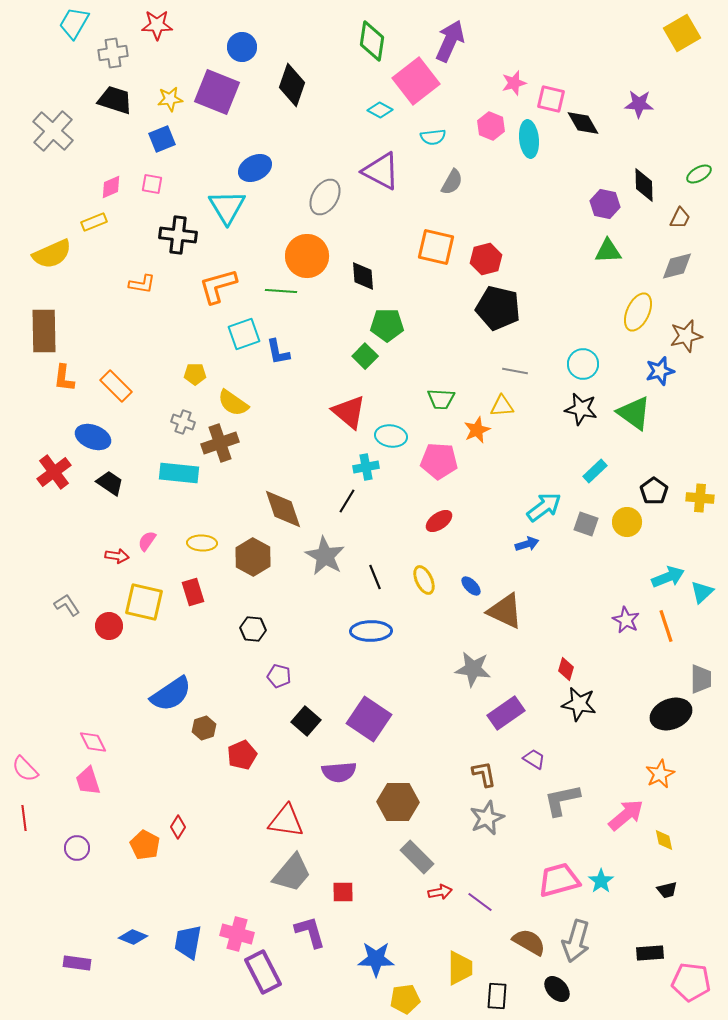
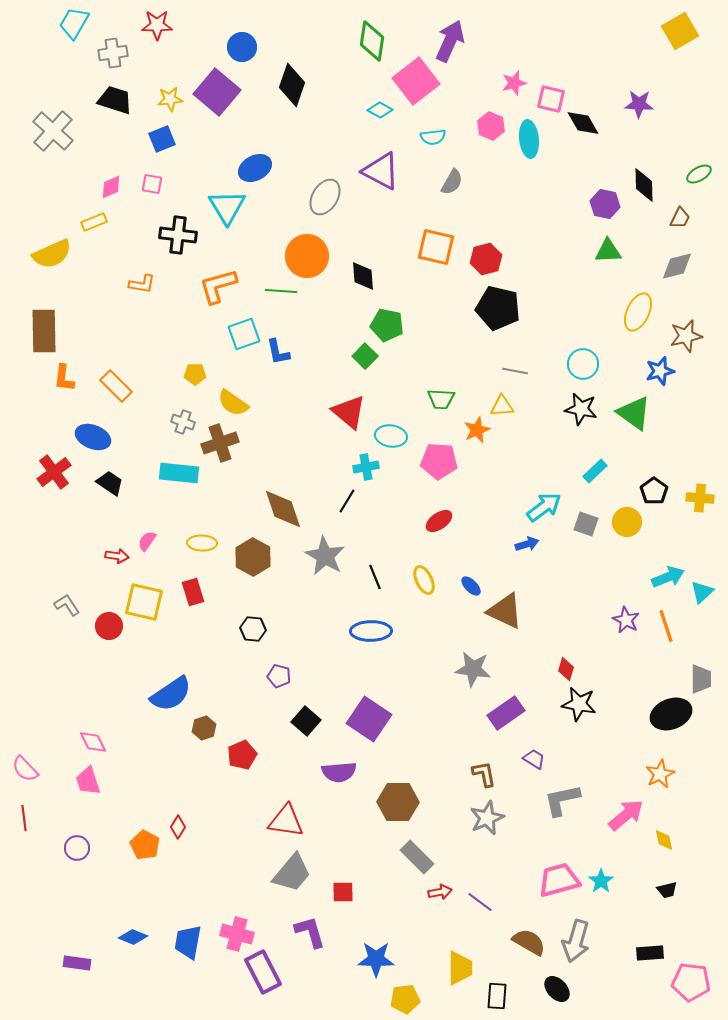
yellow square at (682, 33): moved 2 px left, 2 px up
purple square at (217, 92): rotated 18 degrees clockwise
green pentagon at (387, 325): rotated 12 degrees clockwise
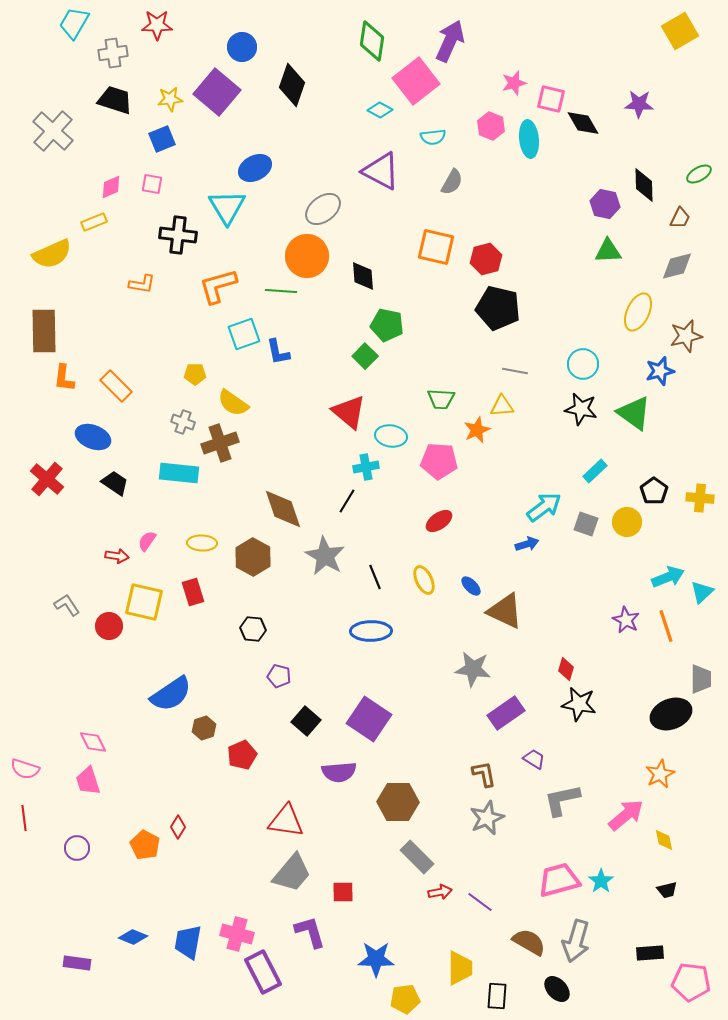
gray ellipse at (325, 197): moved 2 px left, 12 px down; rotated 21 degrees clockwise
red cross at (54, 472): moved 7 px left, 7 px down; rotated 12 degrees counterclockwise
black trapezoid at (110, 483): moved 5 px right
pink semicircle at (25, 769): rotated 28 degrees counterclockwise
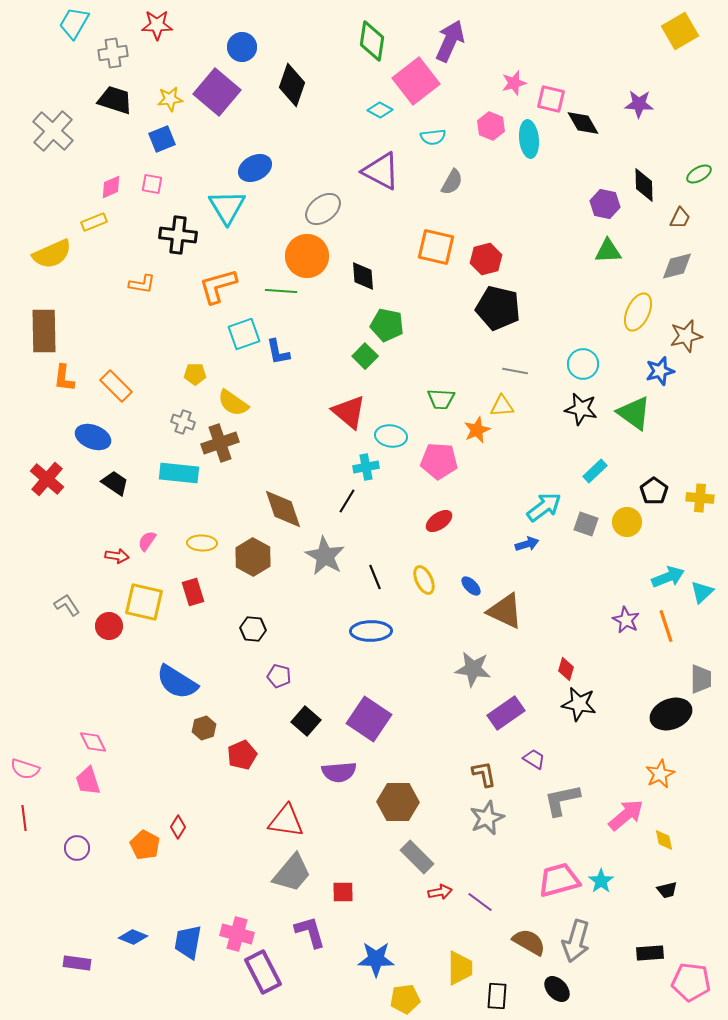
blue semicircle at (171, 694): moved 6 px right, 12 px up; rotated 66 degrees clockwise
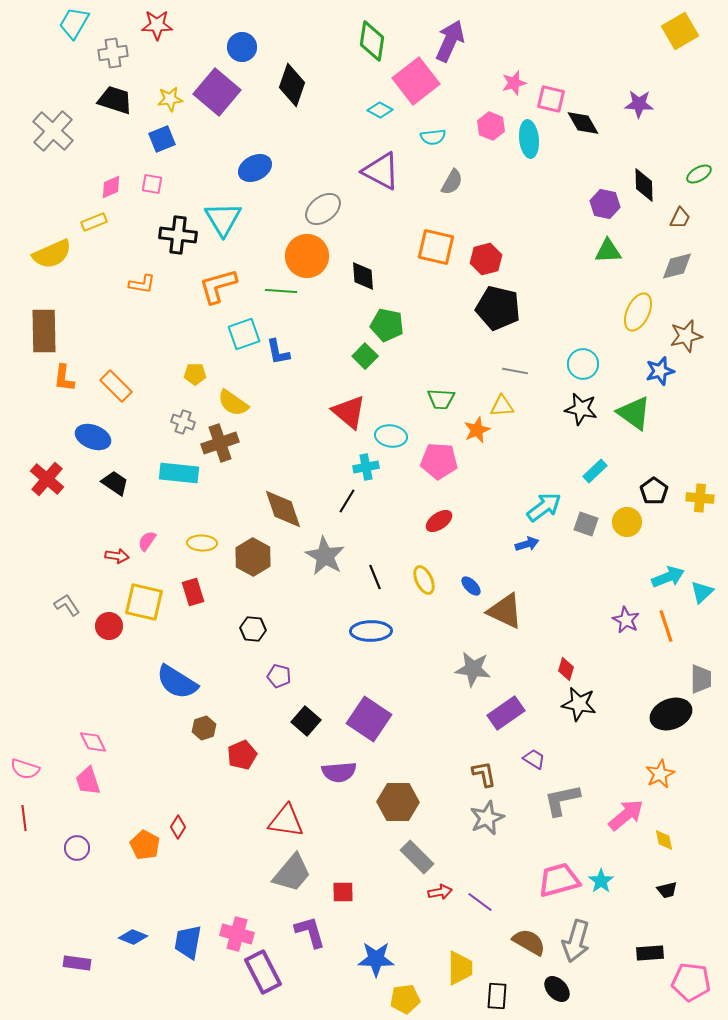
cyan triangle at (227, 207): moved 4 px left, 12 px down
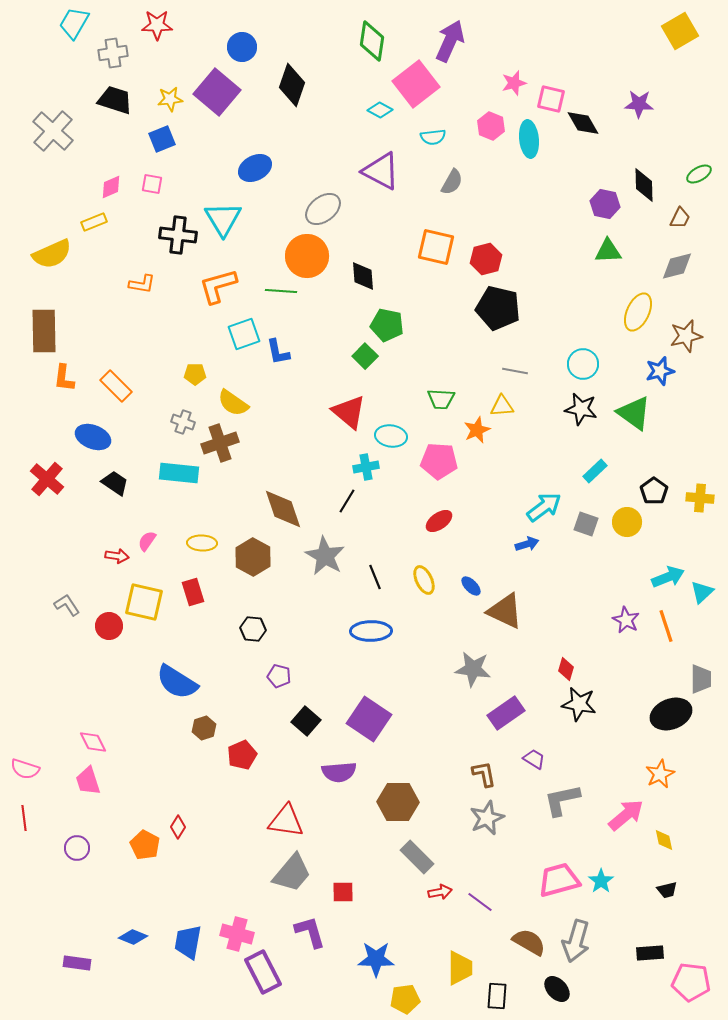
pink square at (416, 81): moved 3 px down
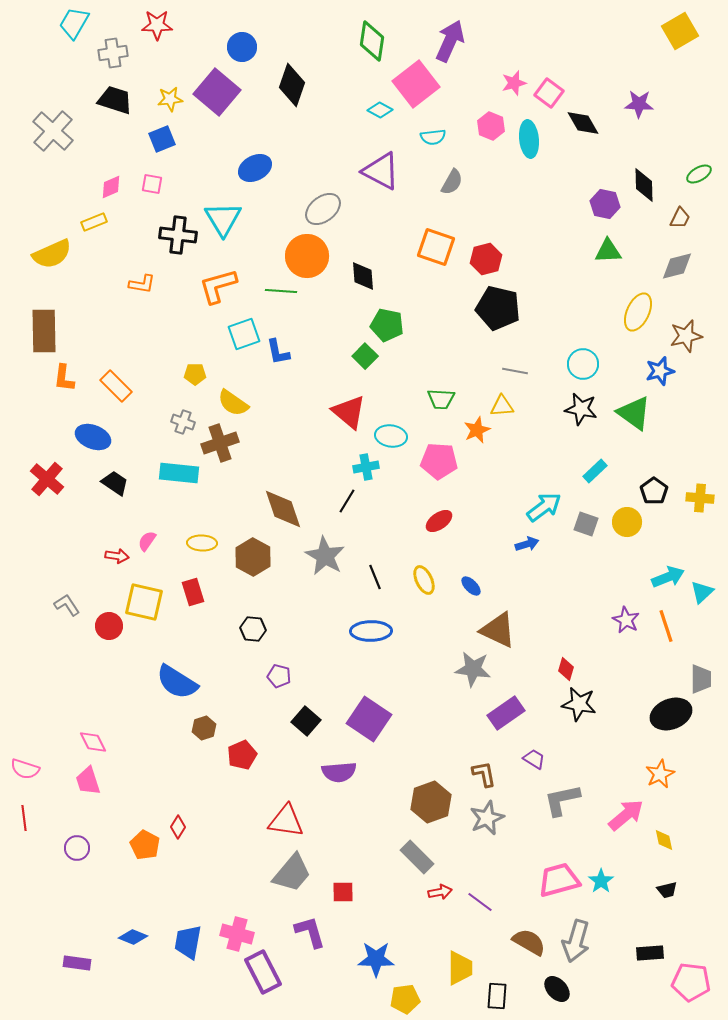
pink square at (551, 99): moved 2 px left, 6 px up; rotated 24 degrees clockwise
orange square at (436, 247): rotated 6 degrees clockwise
brown triangle at (505, 611): moved 7 px left, 19 px down
brown hexagon at (398, 802): moved 33 px right; rotated 21 degrees counterclockwise
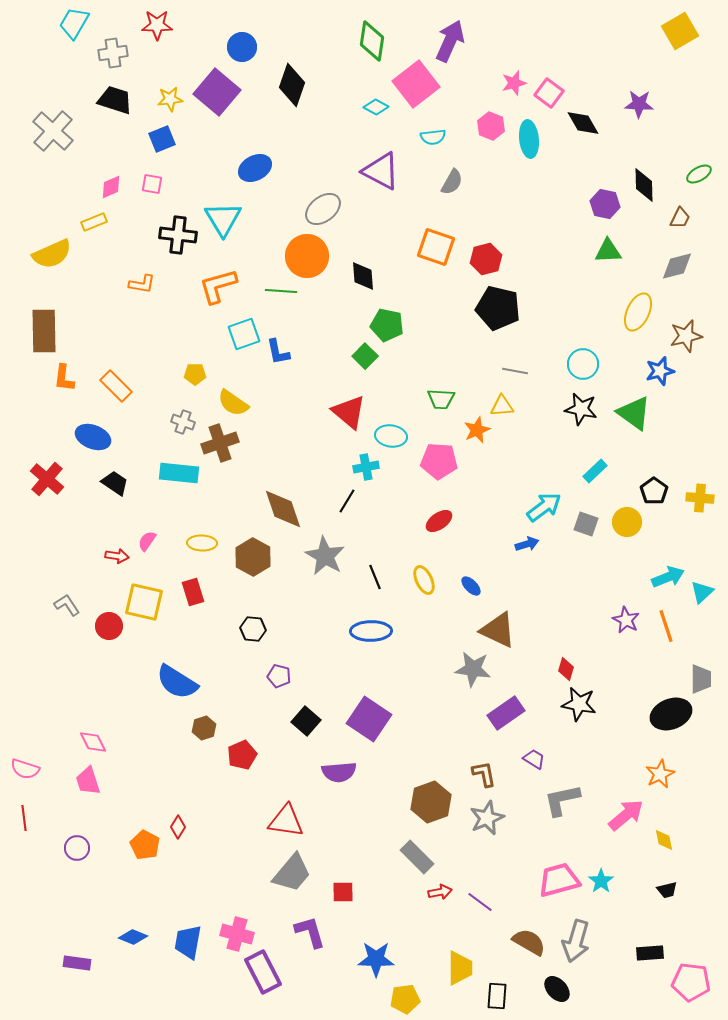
cyan diamond at (380, 110): moved 4 px left, 3 px up
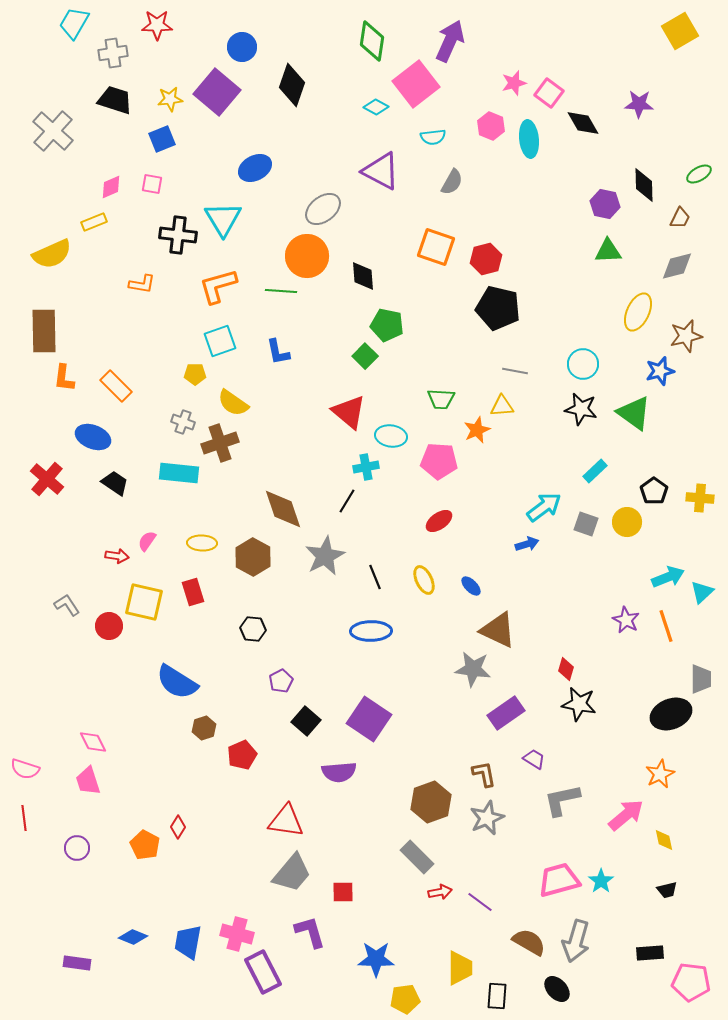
cyan square at (244, 334): moved 24 px left, 7 px down
gray star at (325, 556): rotated 15 degrees clockwise
purple pentagon at (279, 676): moved 2 px right, 5 px down; rotated 30 degrees clockwise
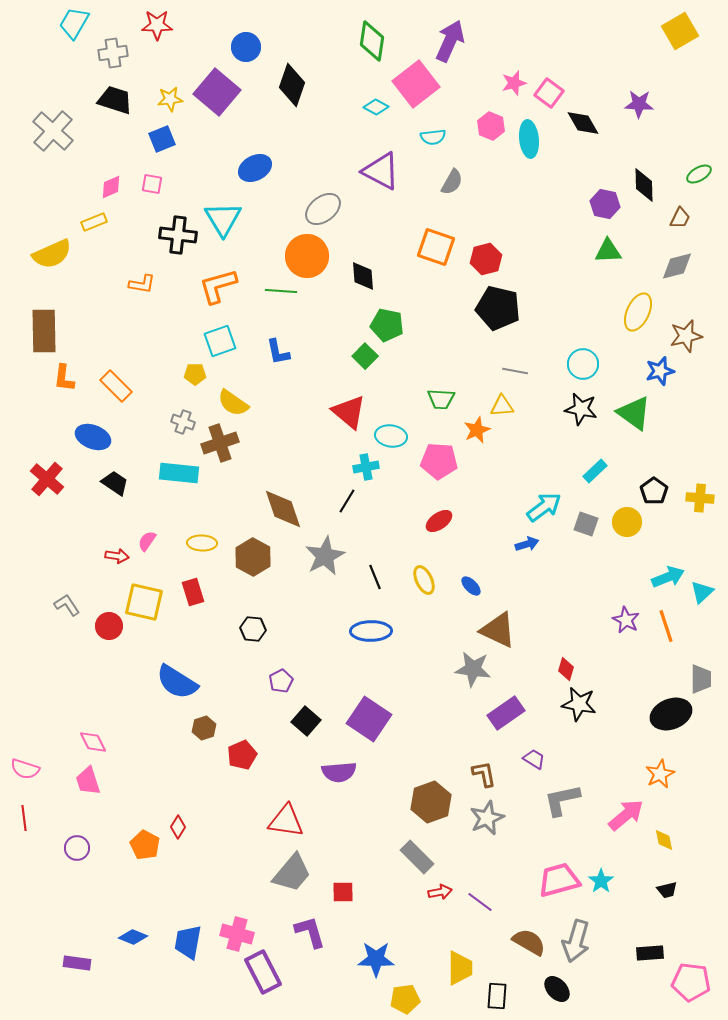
blue circle at (242, 47): moved 4 px right
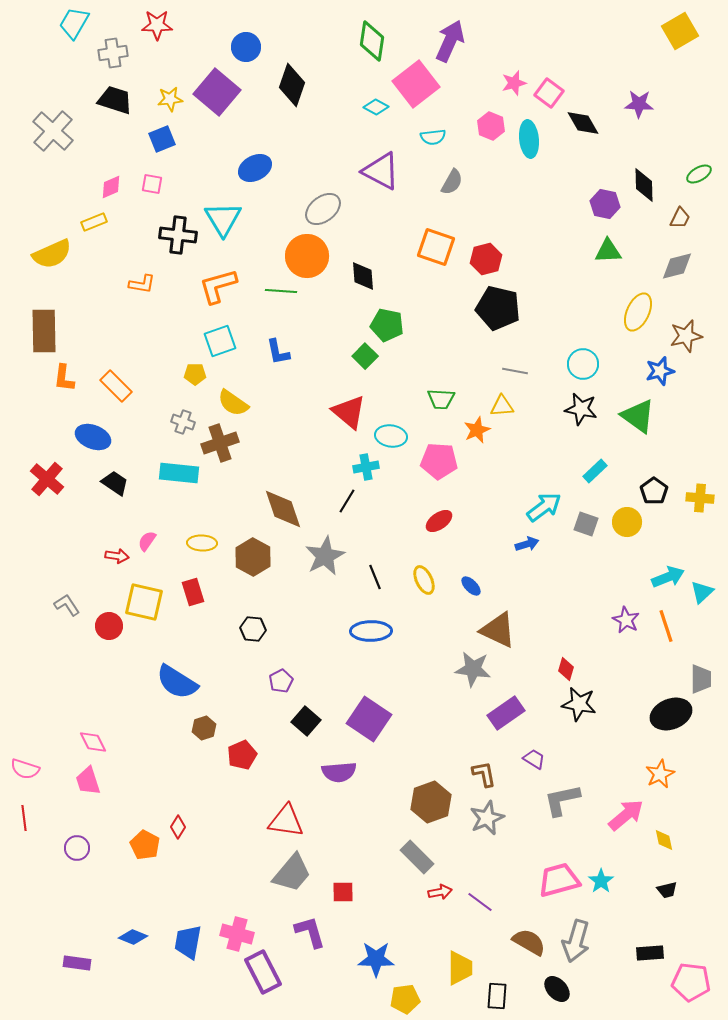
green triangle at (634, 413): moved 4 px right, 3 px down
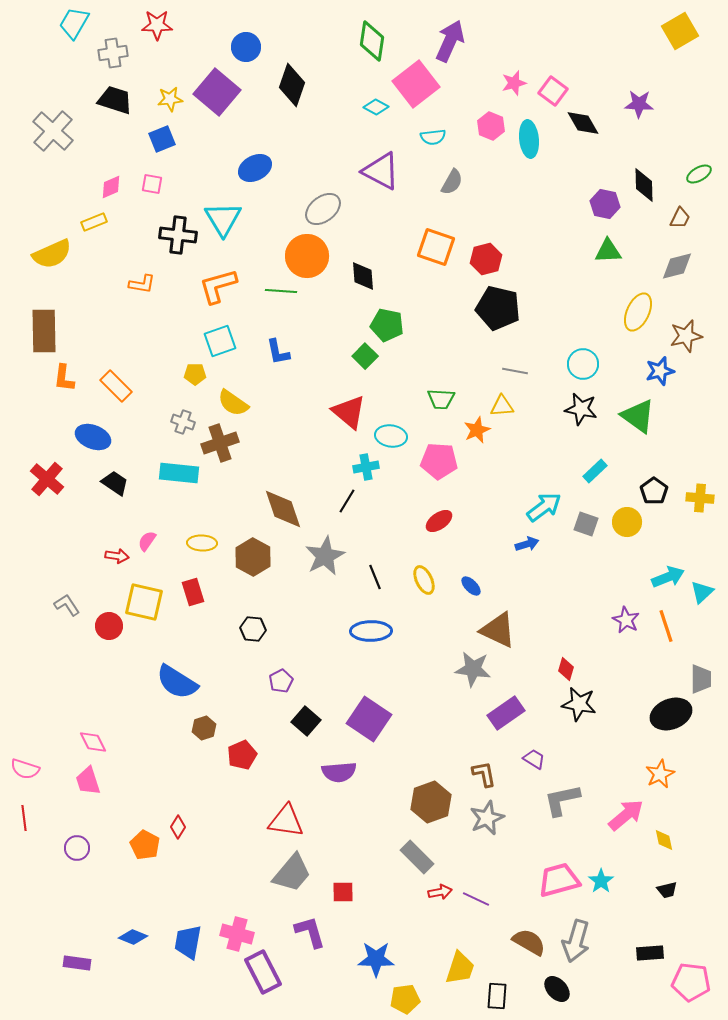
pink square at (549, 93): moved 4 px right, 2 px up
purple line at (480, 902): moved 4 px left, 3 px up; rotated 12 degrees counterclockwise
yellow trapezoid at (460, 968): rotated 18 degrees clockwise
